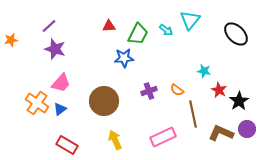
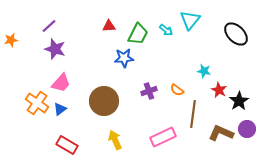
brown line: rotated 20 degrees clockwise
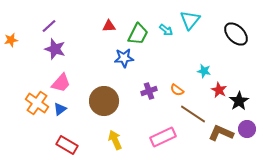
brown line: rotated 64 degrees counterclockwise
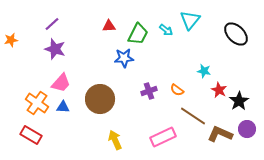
purple line: moved 3 px right, 2 px up
brown circle: moved 4 px left, 2 px up
blue triangle: moved 3 px right, 2 px up; rotated 40 degrees clockwise
brown line: moved 2 px down
brown L-shape: moved 1 px left, 1 px down
red rectangle: moved 36 px left, 10 px up
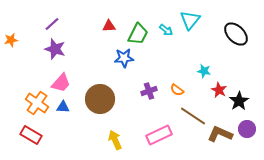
pink rectangle: moved 4 px left, 2 px up
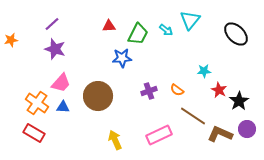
blue star: moved 2 px left
cyan star: rotated 16 degrees counterclockwise
brown circle: moved 2 px left, 3 px up
red rectangle: moved 3 px right, 2 px up
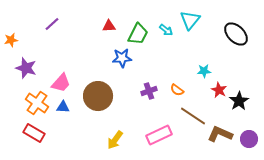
purple star: moved 29 px left, 19 px down
purple circle: moved 2 px right, 10 px down
yellow arrow: rotated 120 degrees counterclockwise
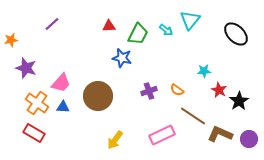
blue star: rotated 18 degrees clockwise
pink rectangle: moved 3 px right
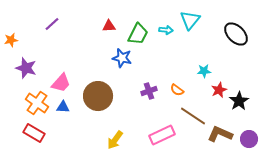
cyan arrow: rotated 32 degrees counterclockwise
red star: rotated 21 degrees clockwise
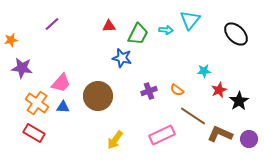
purple star: moved 4 px left; rotated 10 degrees counterclockwise
